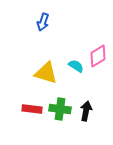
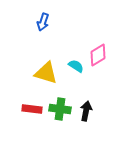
pink diamond: moved 1 px up
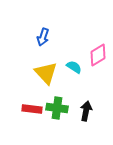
blue arrow: moved 15 px down
cyan semicircle: moved 2 px left, 1 px down
yellow triangle: rotated 30 degrees clockwise
green cross: moved 3 px left, 1 px up
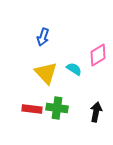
cyan semicircle: moved 2 px down
black arrow: moved 10 px right, 1 px down
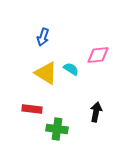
pink diamond: rotated 25 degrees clockwise
cyan semicircle: moved 3 px left
yellow triangle: rotated 15 degrees counterclockwise
green cross: moved 21 px down
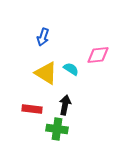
black arrow: moved 31 px left, 7 px up
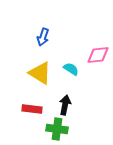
yellow triangle: moved 6 px left
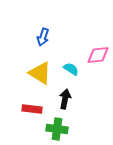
black arrow: moved 6 px up
